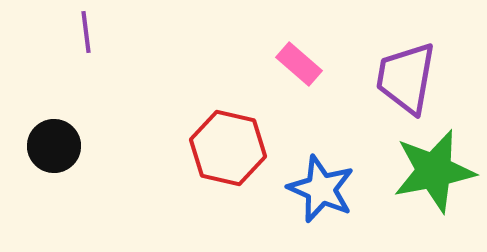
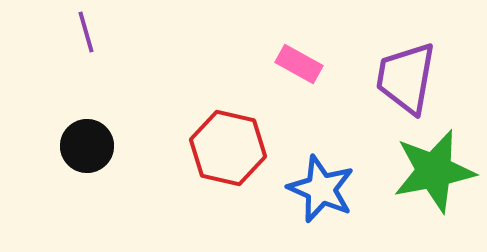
purple line: rotated 9 degrees counterclockwise
pink rectangle: rotated 12 degrees counterclockwise
black circle: moved 33 px right
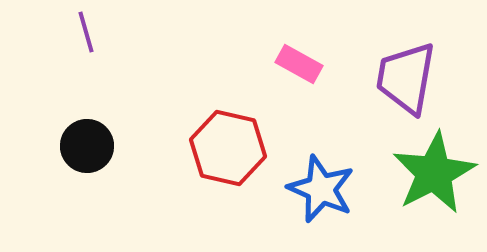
green star: moved 2 px down; rotated 16 degrees counterclockwise
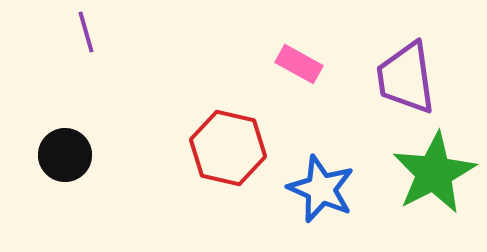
purple trapezoid: rotated 18 degrees counterclockwise
black circle: moved 22 px left, 9 px down
